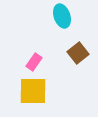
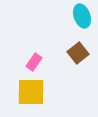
cyan ellipse: moved 20 px right
yellow square: moved 2 px left, 1 px down
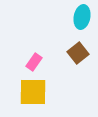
cyan ellipse: moved 1 px down; rotated 30 degrees clockwise
yellow square: moved 2 px right
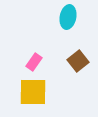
cyan ellipse: moved 14 px left
brown square: moved 8 px down
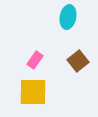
pink rectangle: moved 1 px right, 2 px up
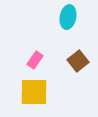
yellow square: moved 1 px right
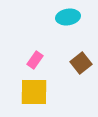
cyan ellipse: rotated 70 degrees clockwise
brown square: moved 3 px right, 2 px down
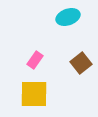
cyan ellipse: rotated 10 degrees counterclockwise
yellow square: moved 2 px down
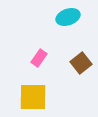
pink rectangle: moved 4 px right, 2 px up
yellow square: moved 1 px left, 3 px down
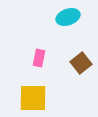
pink rectangle: rotated 24 degrees counterclockwise
yellow square: moved 1 px down
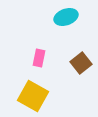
cyan ellipse: moved 2 px left
yellow square: moved 2 px up; rotated 28 degrees clockwise
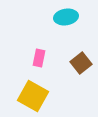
cyan ellipse: rotated 10 degrees clockwise
